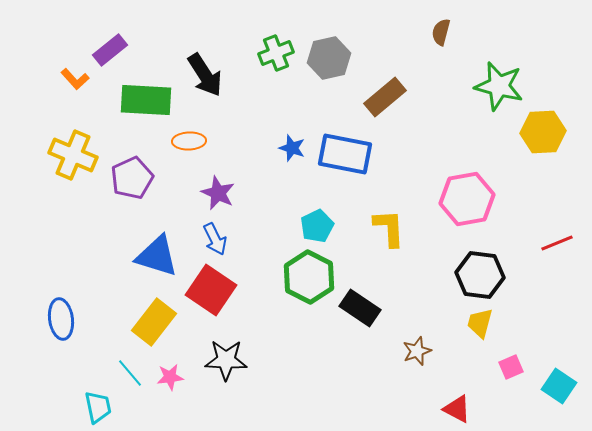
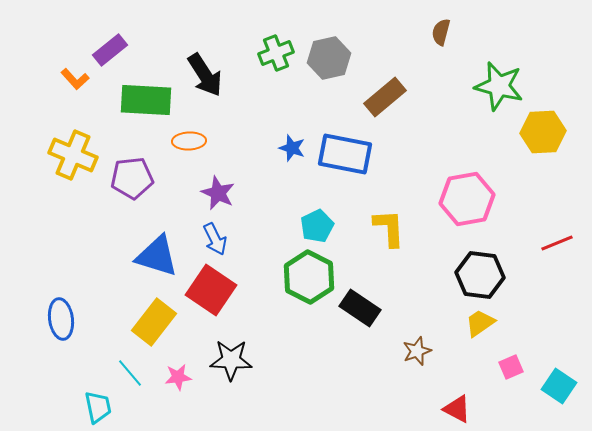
purple pentagon: rotated 18 degrees clockwise
yellow trapezoid: rotated 40 degrees clockwise
black star: moved 5 px right
pink star: moved 8 px right
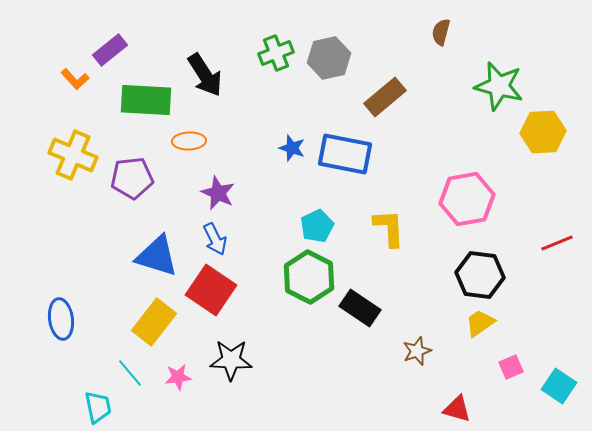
red triangle: rotated 12 degrees counterclockwise
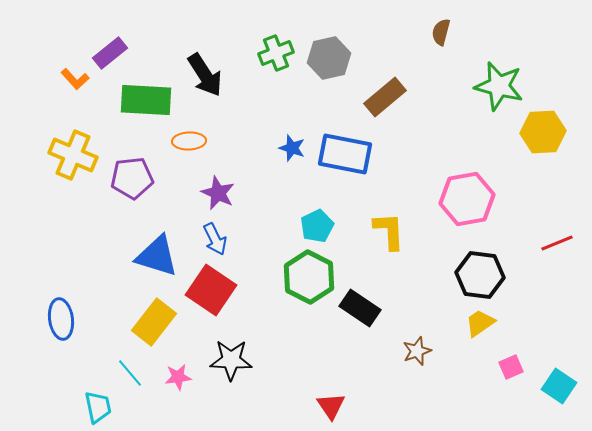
purple rectangle: moved 3 px down
yellow L-shape: moved 3 px down
red triangle: moved 126 px left, 3 px up; rotated 40 degrees clockwise
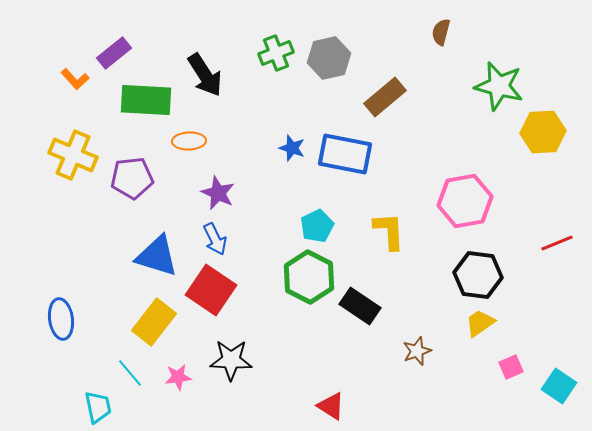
purple rectangle: moved 4 px right
pink hexagon: moved 2 px left, 2 px down
black hexagon: moved 2 px left
black rectangle: moved 2 px up
red triangle: rotated 24 degrees counterclockwise
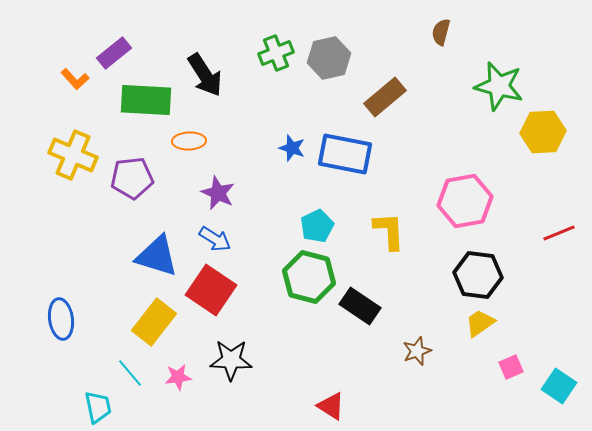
blue arrow: rotated 32 degrees counterclockwise
red line: moved 2 px right, 10 px up
green hexagon: rotated 12 degrees counterclockwise
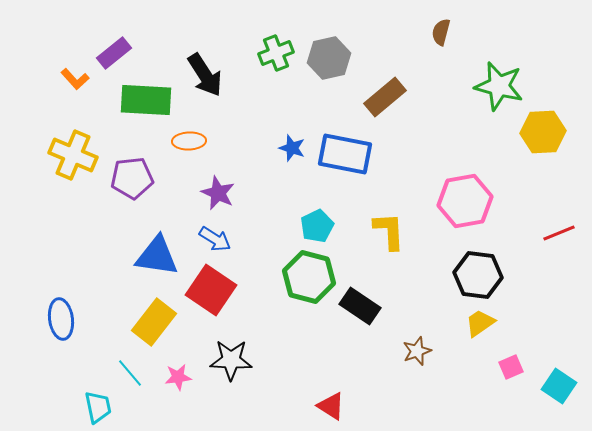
blue triangle: rotated 9 degrees counterclockwise
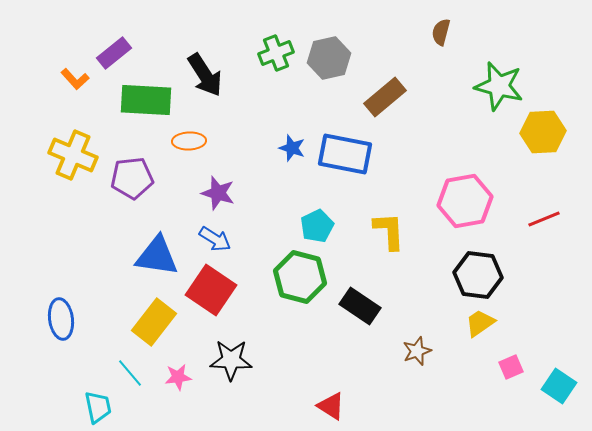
purple star: rotated 8 degrees counterclockwise
red line: moved 15 px left, 14 px up
green hexagon: moved 9 px left
